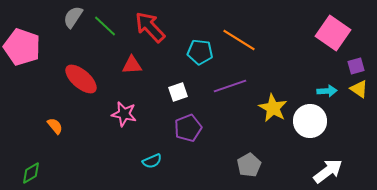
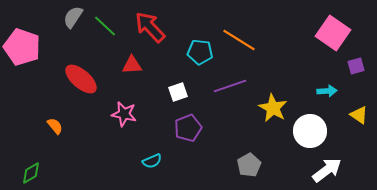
yellow triangle: moved 26 px down
white circle: moved 10 px down
white arrow: moved 1 px left, 1 px up
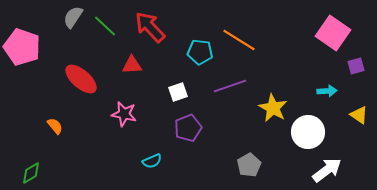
white circle: moved 2 px left, 1 px down
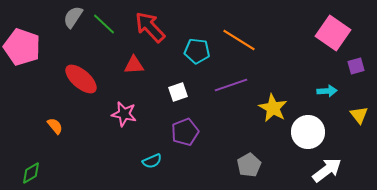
green line: moved 1 px left, 2 px up
cyan pentagon: moved 3 px left, 1 px up
red triangle: moved 2 px right
purple line: moved 1 px right, 1 px up
yellow triangle: rotated 18 degrees clockwise
purple pentagon: moved 3 px left, 4 px down
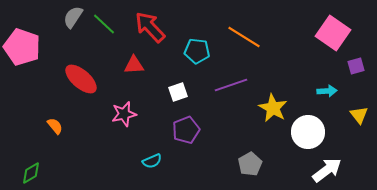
orange line: moved 5 px right, 3 px up
pink star: rotated 25 degrees counterclockwise
purple pentagon: moved 1 px right, 2 px up
gray pentagon: moved 1 px right, 1 px up
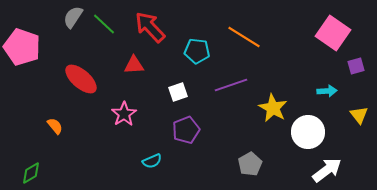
pink star: rotated 20 degrees counterclockwise
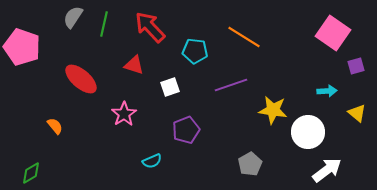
green line: rotated 60 degrees clockwise
cyan pentagon: moved 2 px left
red triangle: rotated 20 degrees clockwise
white square: moved 8 px left, 5 px up
yellow star: moved 2 px down; rotated 20 degrees counterclockwise
yellow triangle: moved 2 px left, 2 px up; rotated 12 degrees counterclockwise
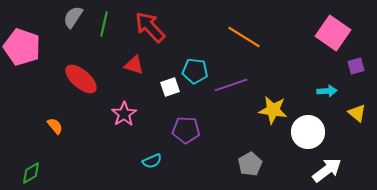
cyan pentagon: moved 20 px down
purple pentagon: rotated 24 degrees clockwise
